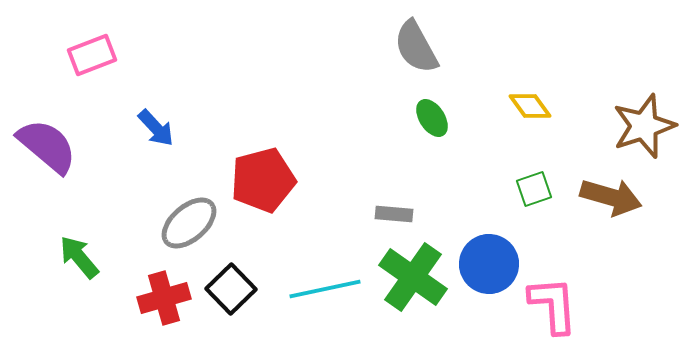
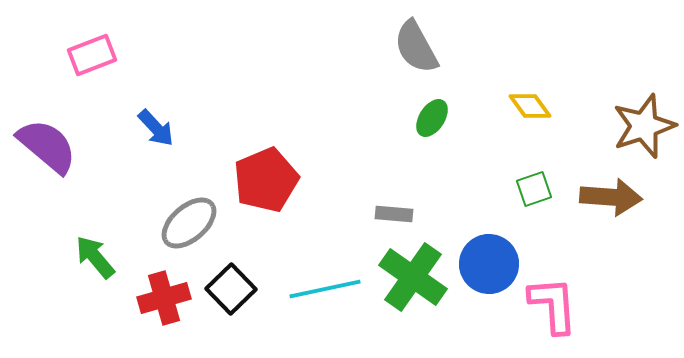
green ellipse: rotated 66 degrees clockwise
red pentagon: moved 3 px right; rotated 8 degrees counterclockwise
brown arrow: rotated 12 degrees counterclockwise
green arrow: moved 16 px right
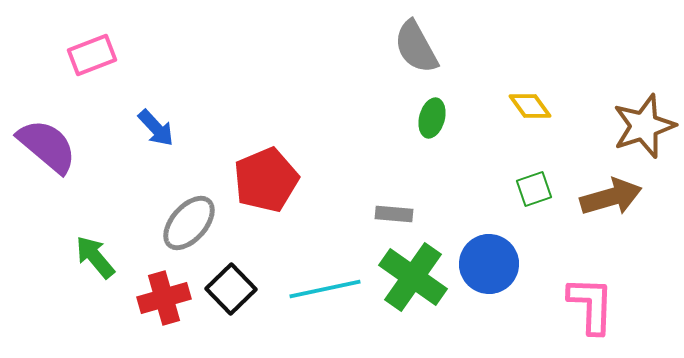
green ellipse: rotated 18 degrees counterclockwise
brown arrow: rotated 20 degrees counterclockwise
gray ellipse: rotated 8 degrees counterclockwise
pink L-shape: moved 38 px right; rotated 6 degrees clockwise
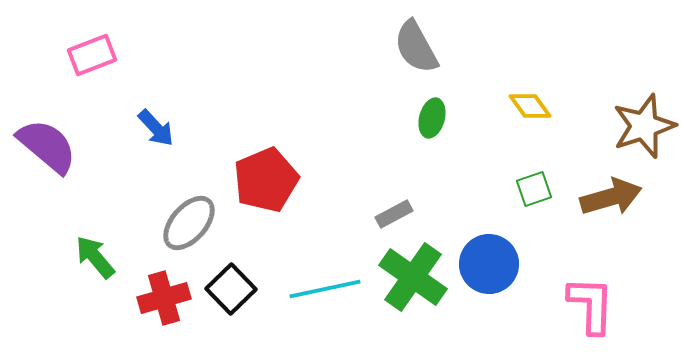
gray rectangle: rotated 33 degrees counterclockwise
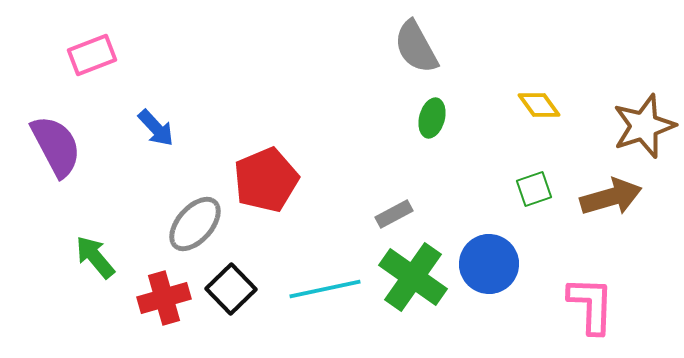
yellow diamond: moved 9 px right, 1 px up
purple semicircle: moved 9 px right; rotated 22 degrees clockwise
gray ellipse: moved 6 px right, 1 px down
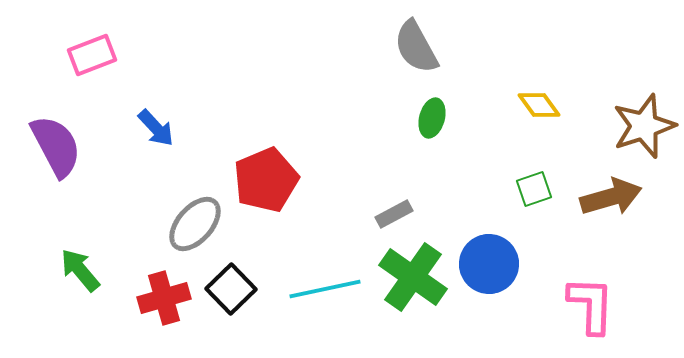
green arrow: moved 15 px left, 13 px down
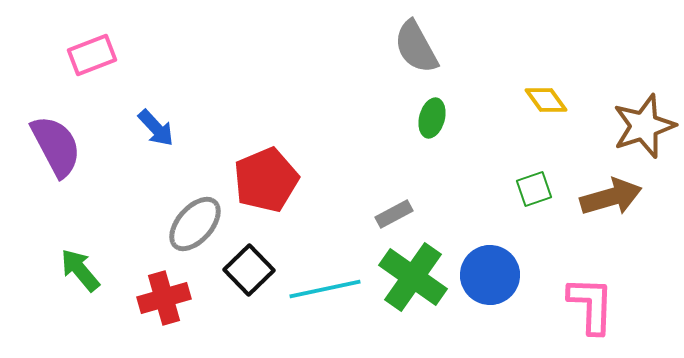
yellow diamond: moved 7 px right, 5 px up
blue circle: moved 1 px right, 11 px down
black square: moved 18 px right, 19 px up
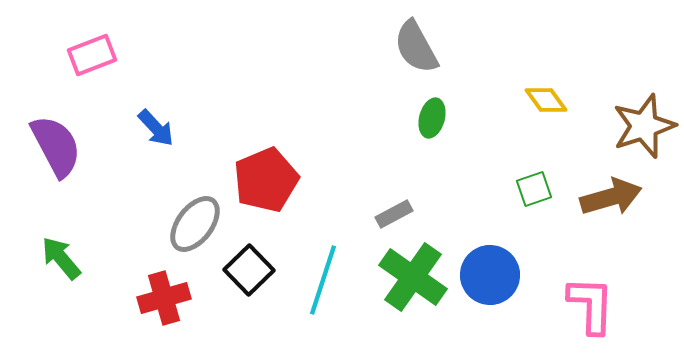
gray ellipse: rotated 4 degrees counterclockwise
green arrow: moved 19 px left, 12 px up
cyan line: moved 2 px left, 9 px up; rotated 60 degrees counterclockwise
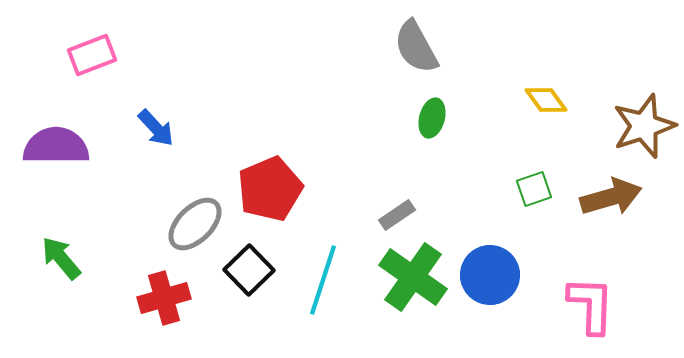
purple semicircle: rotated 62 degrees counterclockwise
red pentagon: moved 4 px right, 9 px down
gray rectangle: moved 3 px right, 1 px down; rotated 6 degrees counterclockwise
gray ellipse: rotated 8 degrees clockwise
